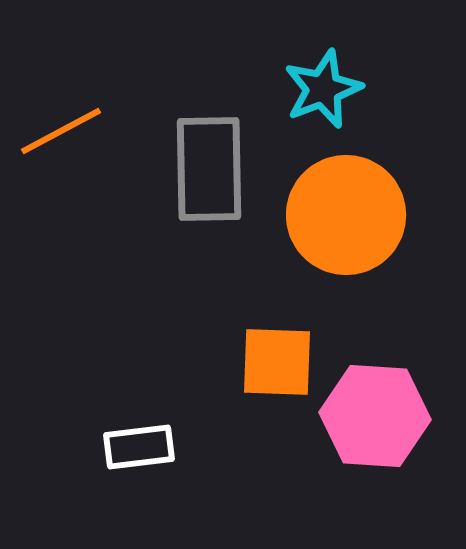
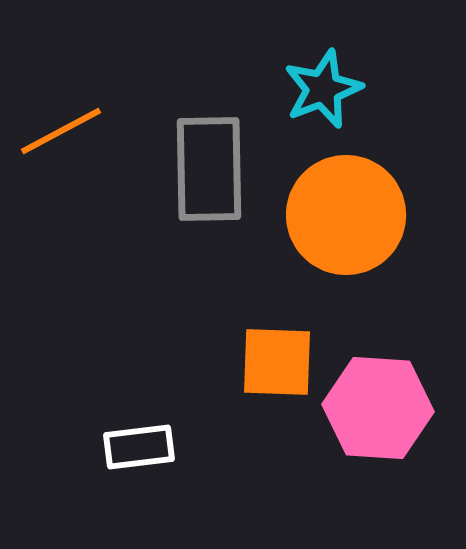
pink hexagon: moved 3 px right, 8 px up
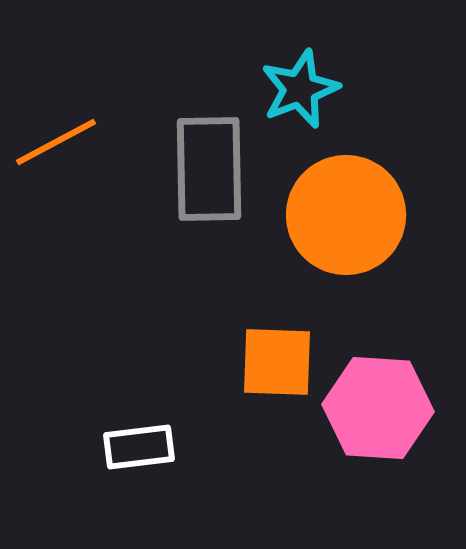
cyan star: moved 23 px left
orange line: moved 5 px left, 11 px down
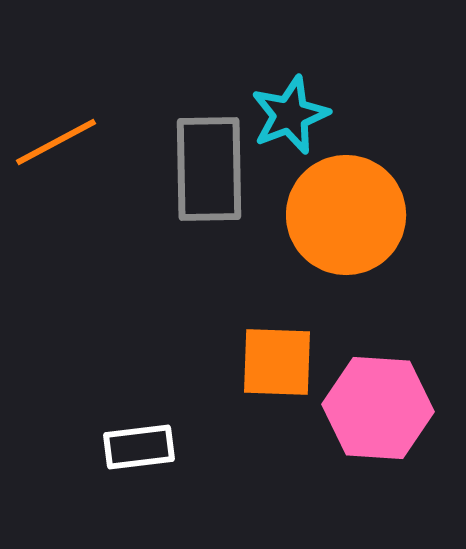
cyan star: moved 10 px left, 26 px down
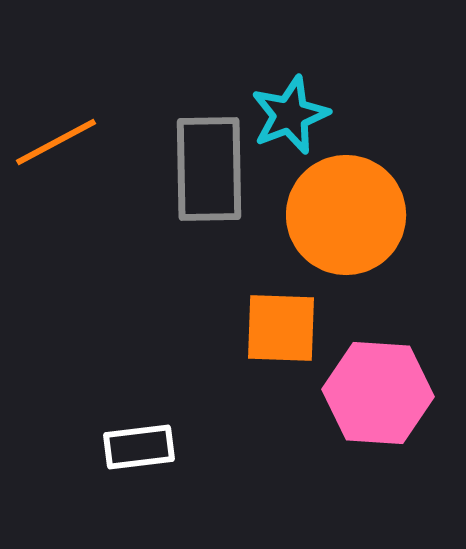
orange square: moved 4 px right, 34 px up
pink hexagon: moved 15 px up
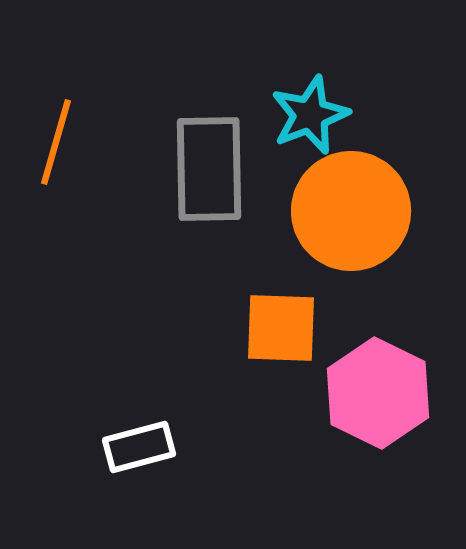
cyan star: moved 20 px right
orange line: rotated 46 degrees counterclockwise
orange circle: moved 5 px right, 4 px up
pink hexagon: rotated 22 degrees clockwise
white rectangle: rotated 8 degrees counterclockwise
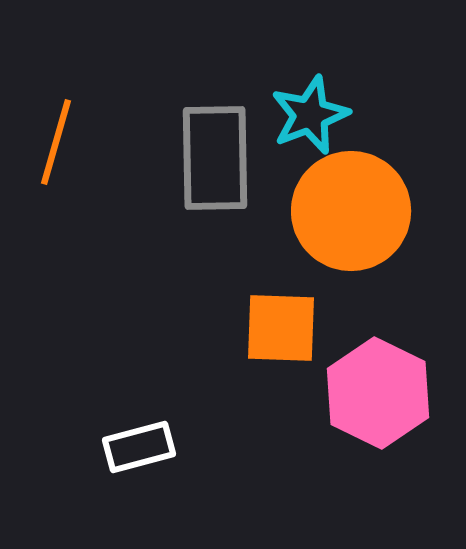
gray rectangle: moved 6 px right, 11 px up
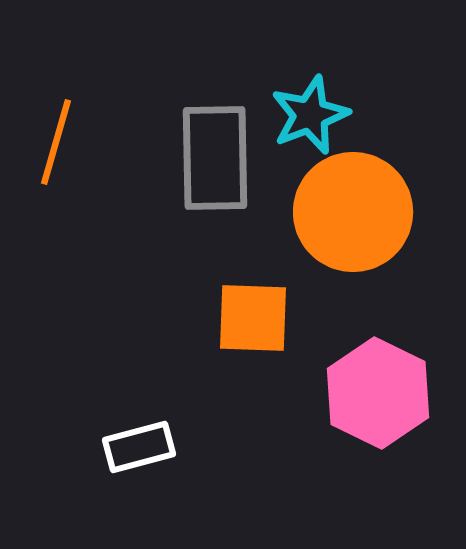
orange circle: moved 2 px right, 1 px down
orange square: moved 28 px left, 10 px up
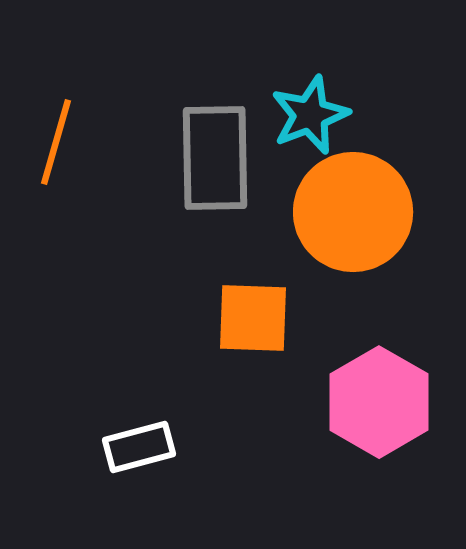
pink hexagon: moved 1 px right, 9 px down; rotated 4 degrees clockwise
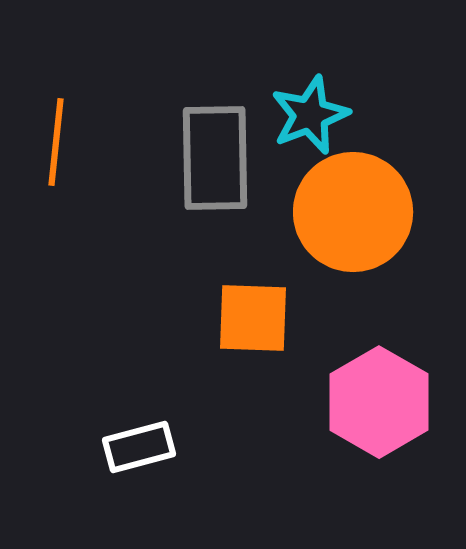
orange line: rotated 10 degrees counterclockwise
